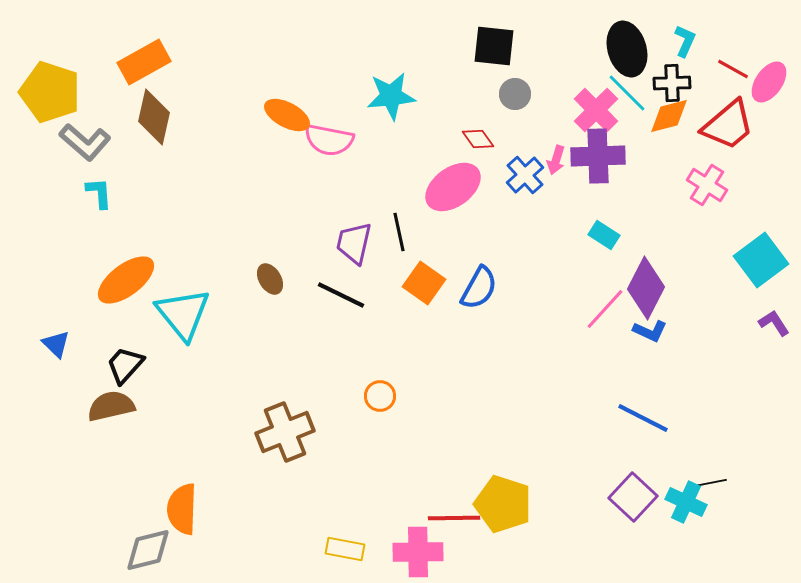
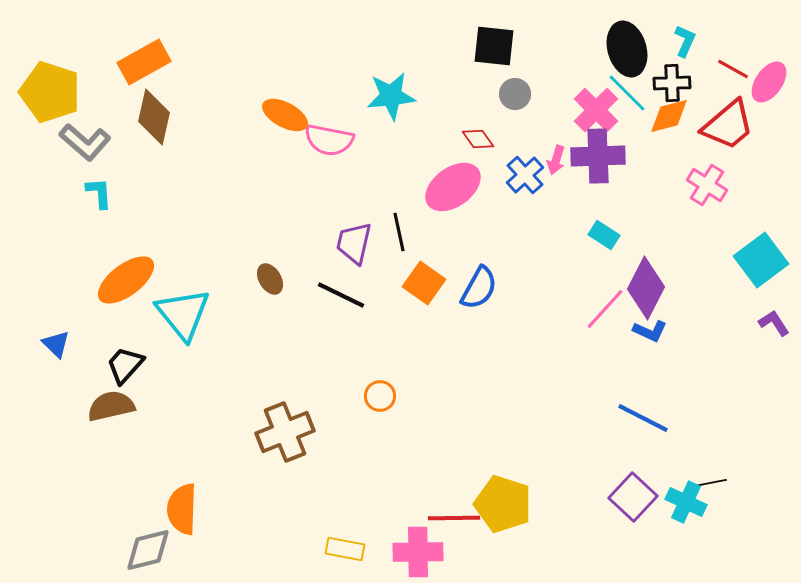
orange ellipse at (287, 115): moved 2 px left
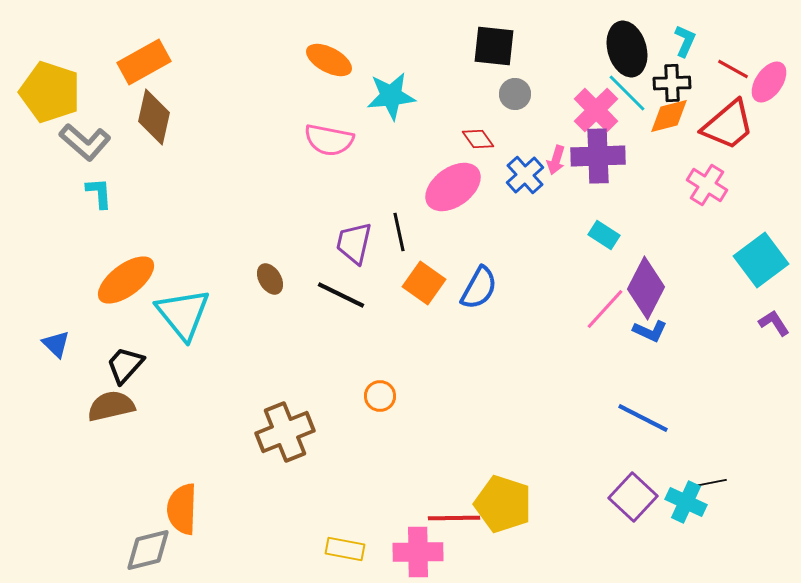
orange ellipse at (285, 115): moved 44 px right, 55 px up
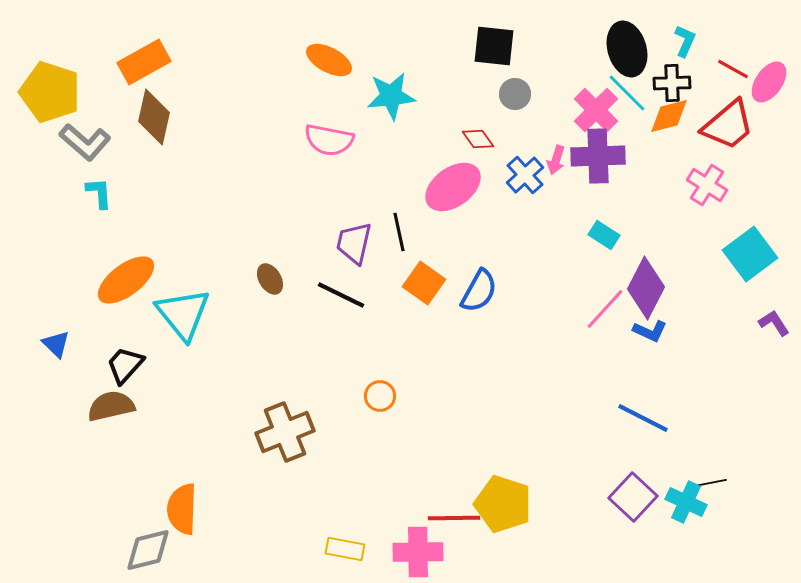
cyan square at (761, 260): moved 11 px left, 6 px up
blue semicircle at (479, 288): moved 3 px down
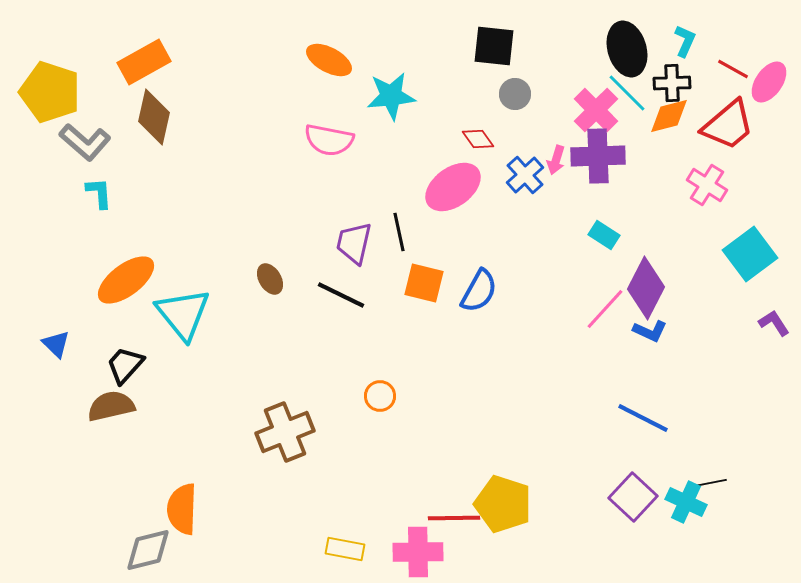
orange square at (424, 283): rotated 21 degrees counterclockwise
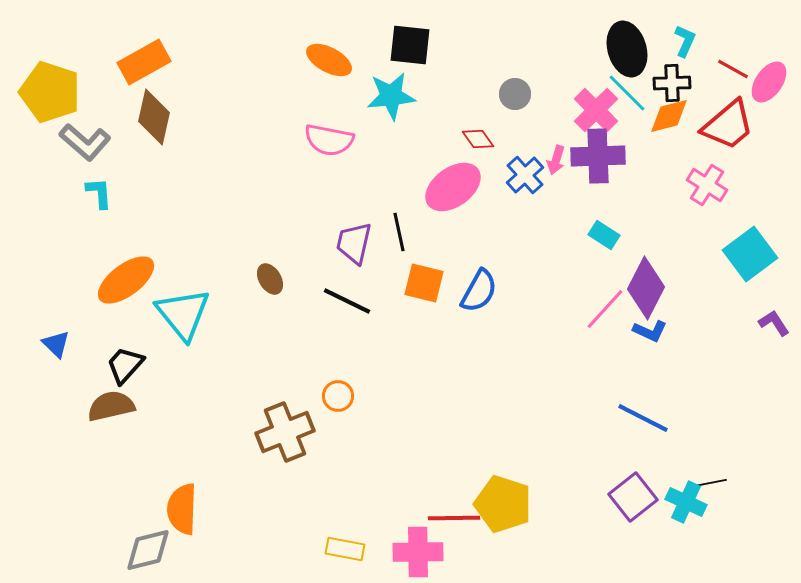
black square at (494, 46): moved 84 px left, 1 px up
black line at (341, 295): moved 6 px right, 6 px down
orange circle at (380, 396): moved 42 px left
purple square at (633, 497): rotated 9 degrees clockwise
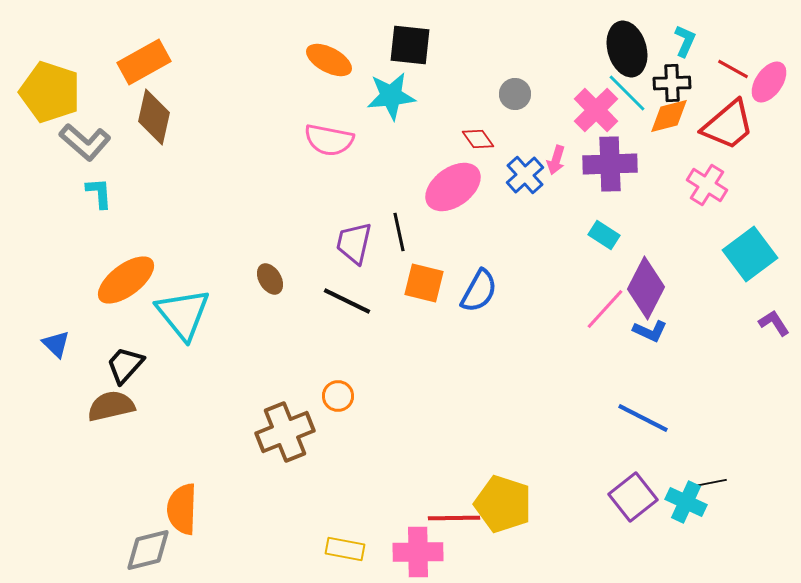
purple cross at (598, 156): moved 12 px right, 8 px down
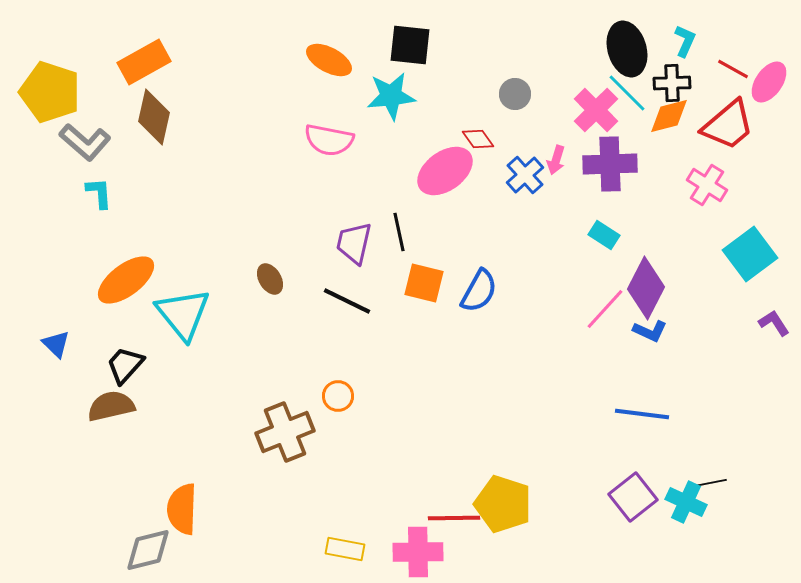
pink ellipse at (453, 187): moved 8 px left, 16 px up
blue line at (643, 418): moved 1 px left, 4 px up; rotated 20 degrees counterclockwise
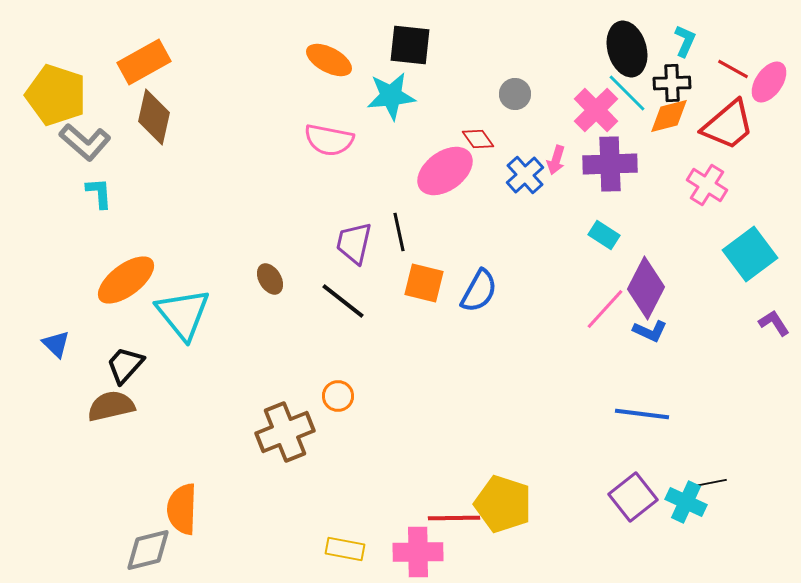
yellow pentagon at (50, 92): moved 6 px right, 3 px down
black line at (347, 301): moved 4 px left; rotated 12 degrees clockwise
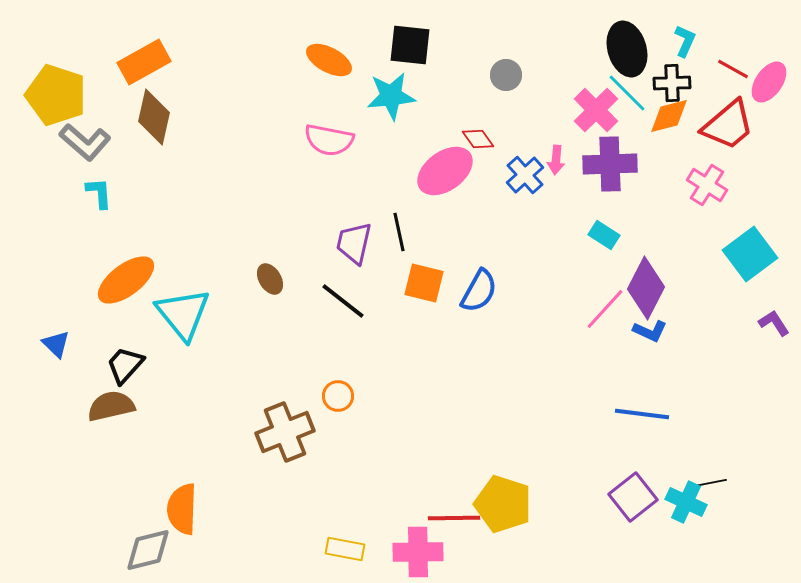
gray circle at (515, 94): moved 9 px left, 19 px up
pink arrow at (556, 160): rotated 12 degrees counterclockwise
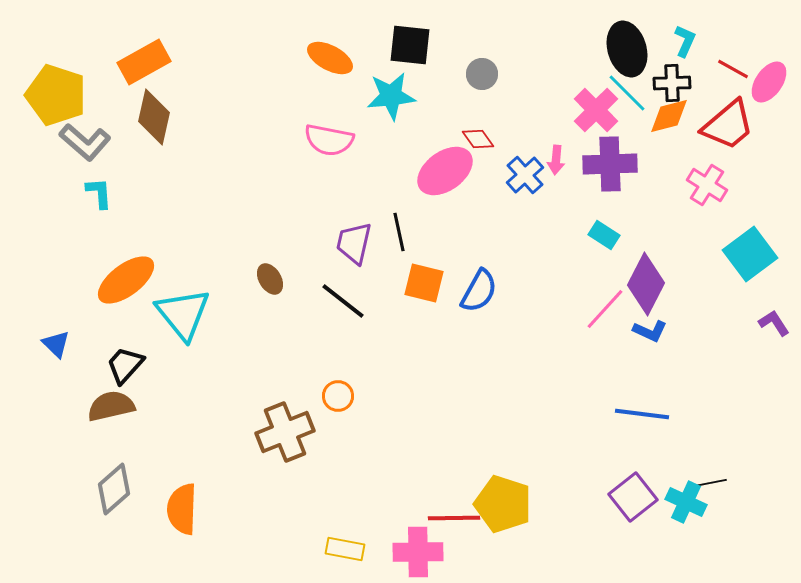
orange ellipse at (329, 60): moved 1 px right, 2 px up
gray circle at (506, 75): moved 24 px left, 1 px up
purple diamond at (646, 288): moved 4 px up
gray diamond at (148, 550): moved 34 px left, 61 px up; rotated 27 degrees counterclockwise
